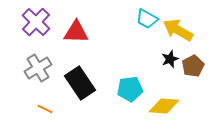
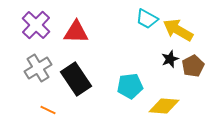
purple cross: moved 3 px down
black rectangle: moved 4 px left, 4 px up
cyan pentagon: moved 3 px up
orange line: moved 3 px right, 1 px down
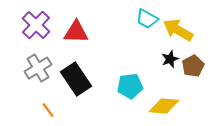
orange line: rotated 28 degrees clockwise
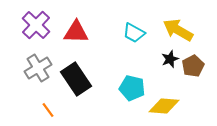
cyan trapezoid: moved 13 px left, 14 px down
cyan pentagon: moved 2 px right, 2 px down; rotated 20 degrees clockwise
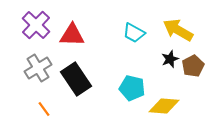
red triangle: moved 4 px left, 3 px down
orange line: moved 4 px left, 1 px up
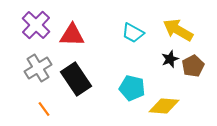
cyan trapezoid: moved 1 px left
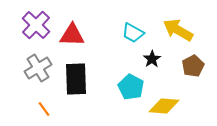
black star: moved 18 px left; rotated 12 degrees counterclockwise
black rectangle: rotated 32 degrees clockwise
cyan pentagon: moved 1 px left, 1 px up; rotated 15 degrees clockwise
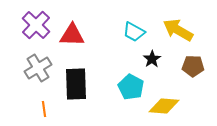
cyan trapezoid: moved 1 px right, 1 px up
brown pentagon: rotated 30 degrees clockwise
black rectangle: moved 5 px down
orange line: rotated 28 degrees clockwise
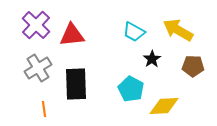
red triangle: rotated 8 degrees counterclockwise
cyan pentagon: moved 2 px down
yellow diamond: rotated 8 degrees counterclockwise
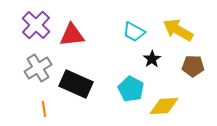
black rectangle: rotated 64 degrees counterclockwise
